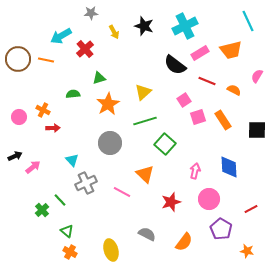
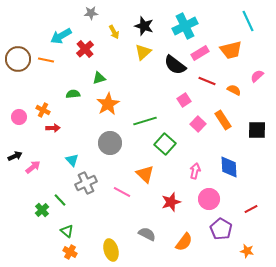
pink semicircle at (257, 76): rotated 16 degrees clockwise
yellow triangle at (143, 92): moved 40 px up
pink square at (198, 117): moved 7 px down; rotated 28 degrees counterclockwise
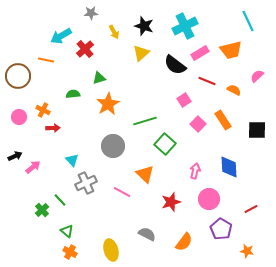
yellow triangle at (143, 52): moved 2 px left, 1 px down
brown circle at (18, 59): moved 17 px down
gray circle at (110, 143): moved 3 px right, 3 px down
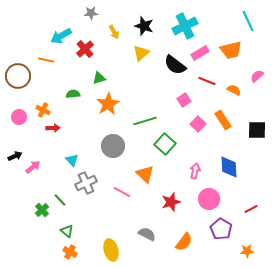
orange star at (247, 251): rotated 16 degrees counterclockwise
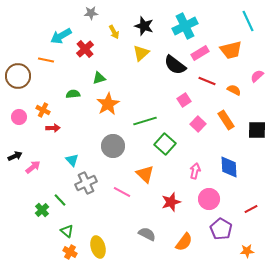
orange rectangle at (223, 120): moved 3 px right
yellow ellipse at (111, 250): moved 13 px left, 3 px up
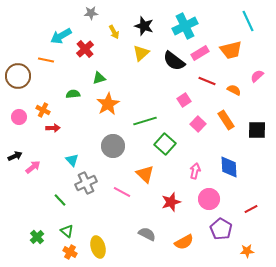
black semicircle at (175, 65): moved 1 px left, 4 px up
green cross at (42, 210): moved 5 px left, 27 px down
orange semicircle at (184, 242): rotated 24 degrees clockwise
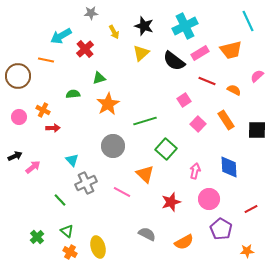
green square at (165, 144): moved 1 px right, 5 px down
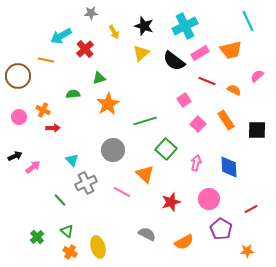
gray circle at (113, 146): moved 4 px down
pink arrow at (195, 171): moved 1 px right, 8 px up
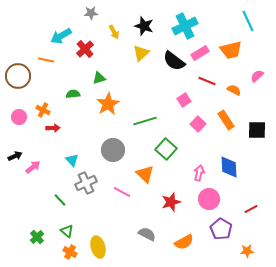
pink arrow at (196, 163): moved 3 px right, 10 px down
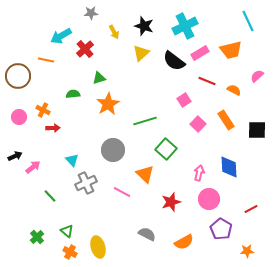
green line at (60, 200): moved 10 px left, 4 px up
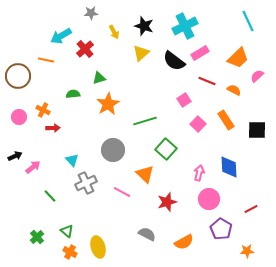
orange trapezoid at (231, 50): moved 7 px right, 8 px down; rotated 30 degrees counterclockwise
red star at (171, 202): moved 4 px left
